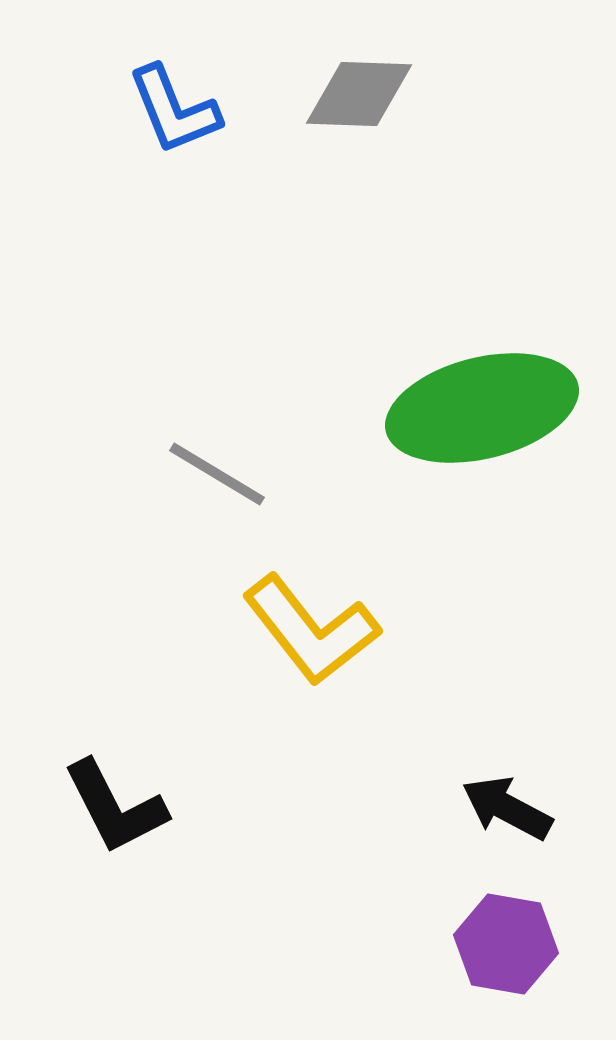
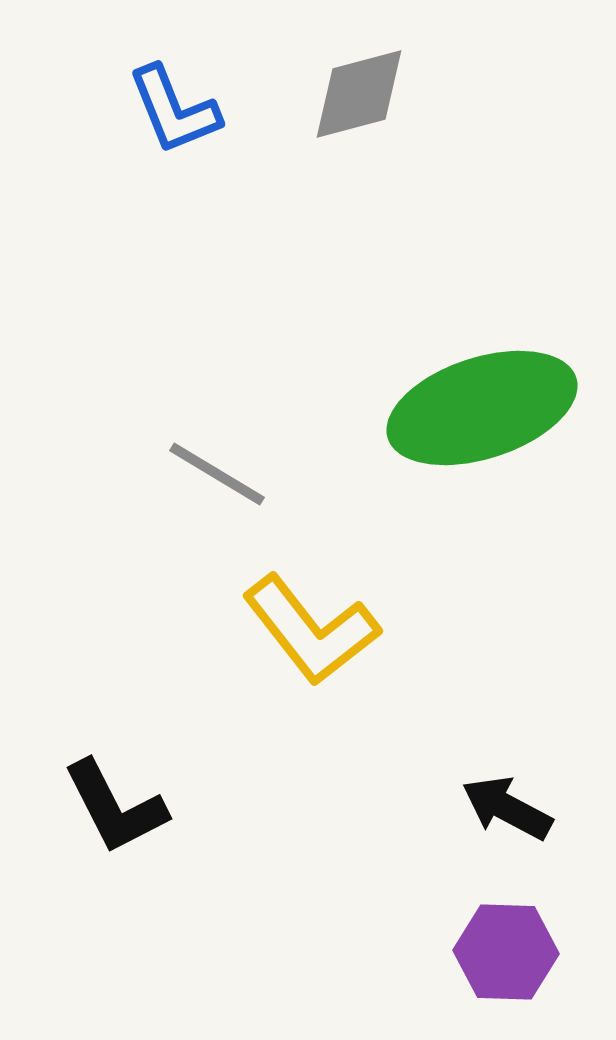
gray diamond: rotated 17 degrees counterclockwise
green ellipse: rotated 4 degrees counterclockwise
purple hexagon: moved 8 px down; rotated 8 degrees counterclockwise
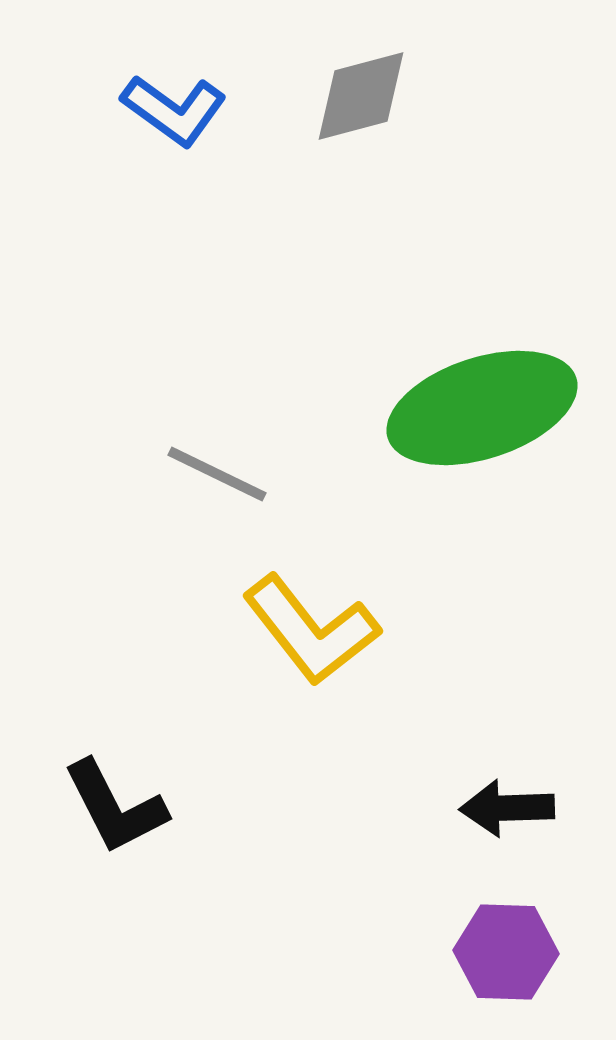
gray diamond: moved 2 px right, 2 px down
blue L-shape: rotated 32 degrees counterclockwise
gray line: rotated 5 degrees counterclockwise
black arrow: rotated 30 degrees counterclockwise
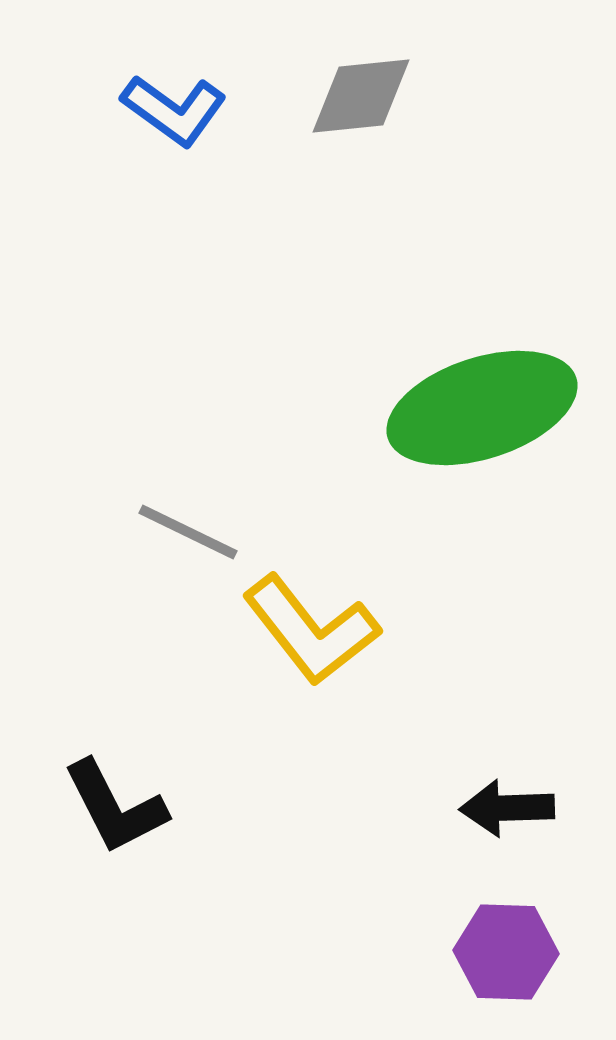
gray diamond: rotated 9 degrees clockwise
gray line: moved 29 px left, 58 px down
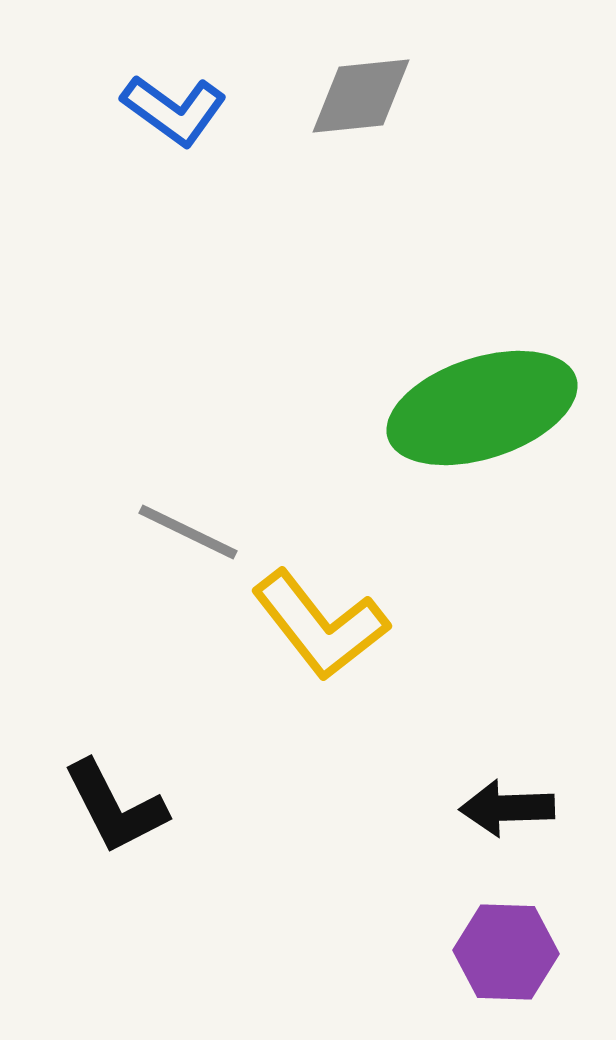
yellow L-shape: moved 9 px right, 5 px up
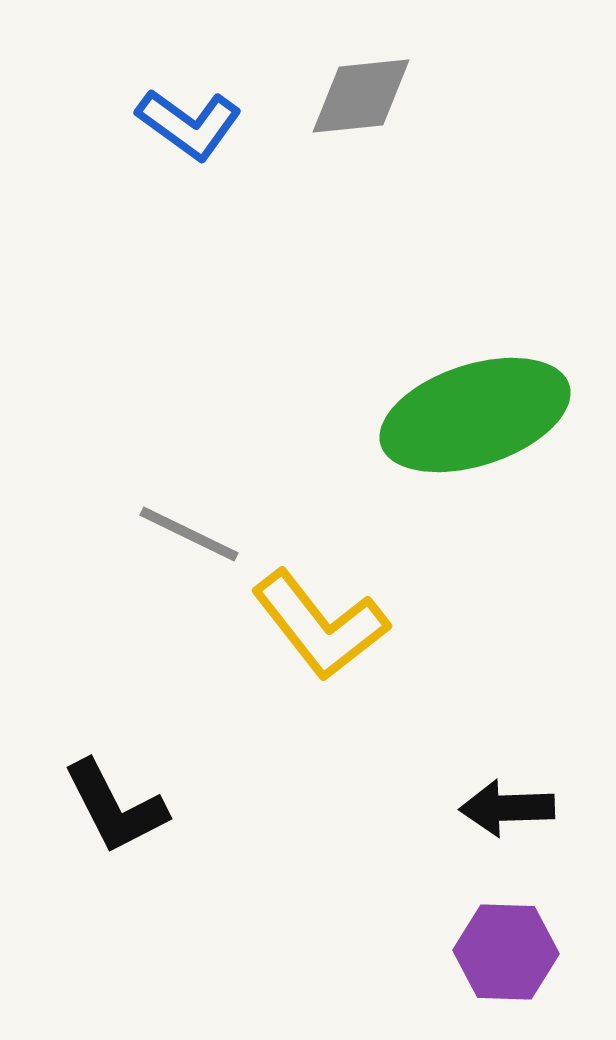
blue L-shape: moved 15 px right, 14 px down
green ellipse: moved 7 px left, 7 px down
gray line: moved 1 px right, 2 px down
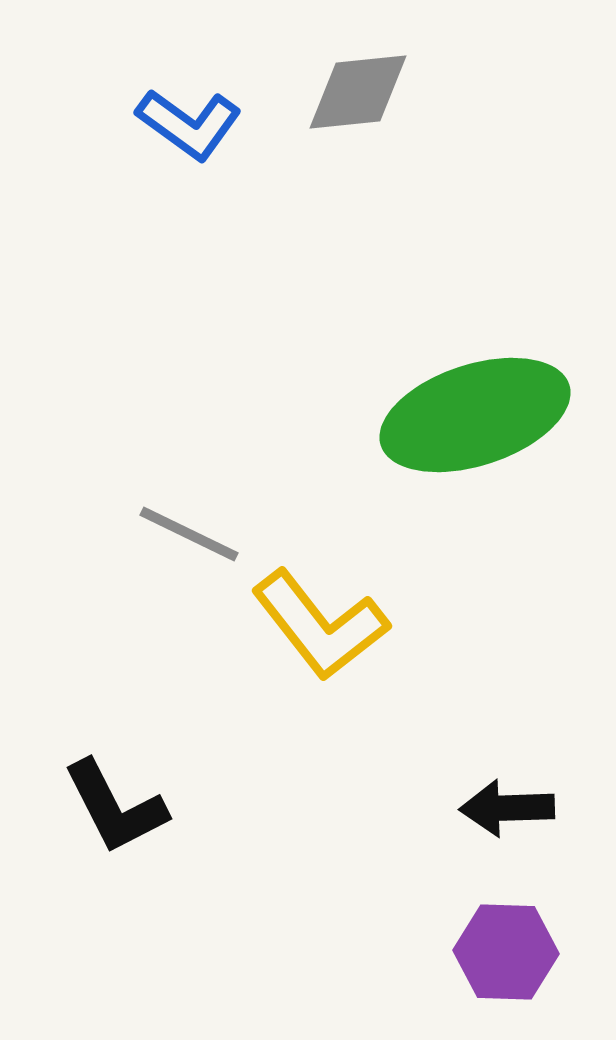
gray diamond: moved 3 px left, 4 px up
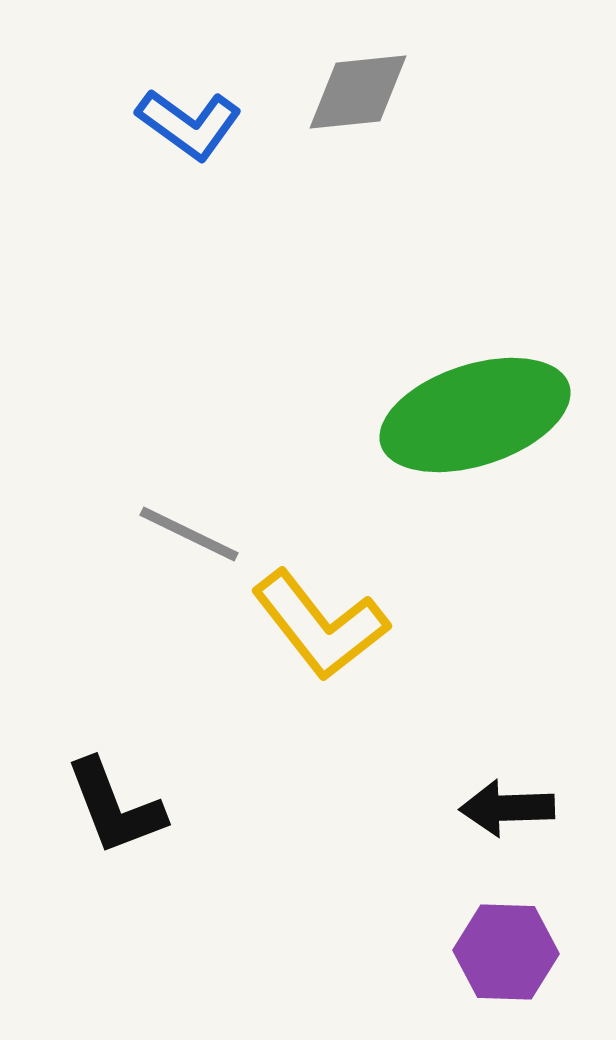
black L-shape: rotated 6 degrees clockwise
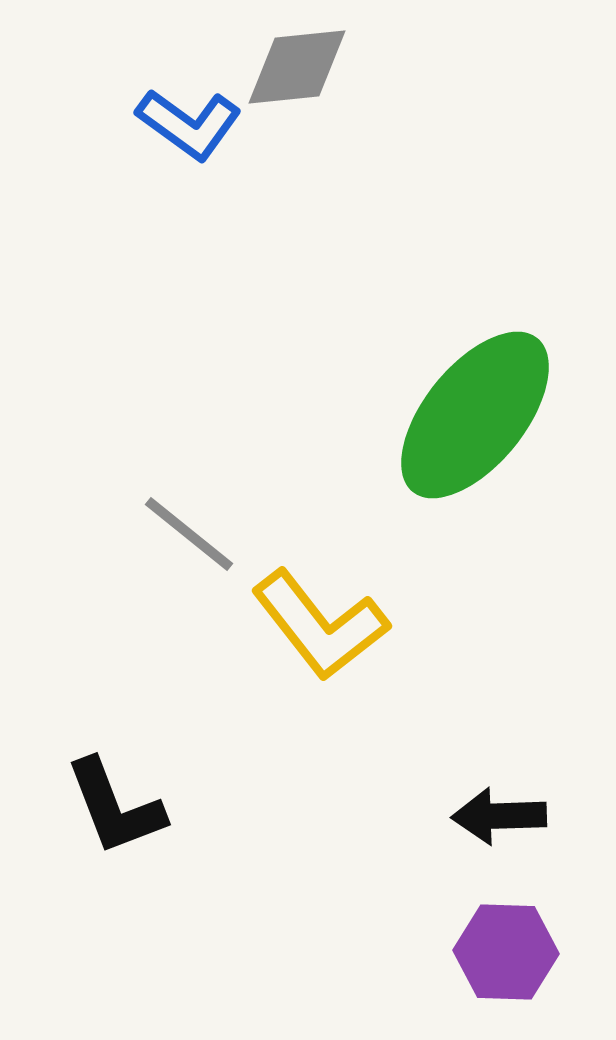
gray diamond: moved 61 px left, 25 px up
green ellipse: rotated 33 degrees counterclockwise
gray line: rotated 13 degrees clockwise
black arrow: moved 8 px left, 8 px down
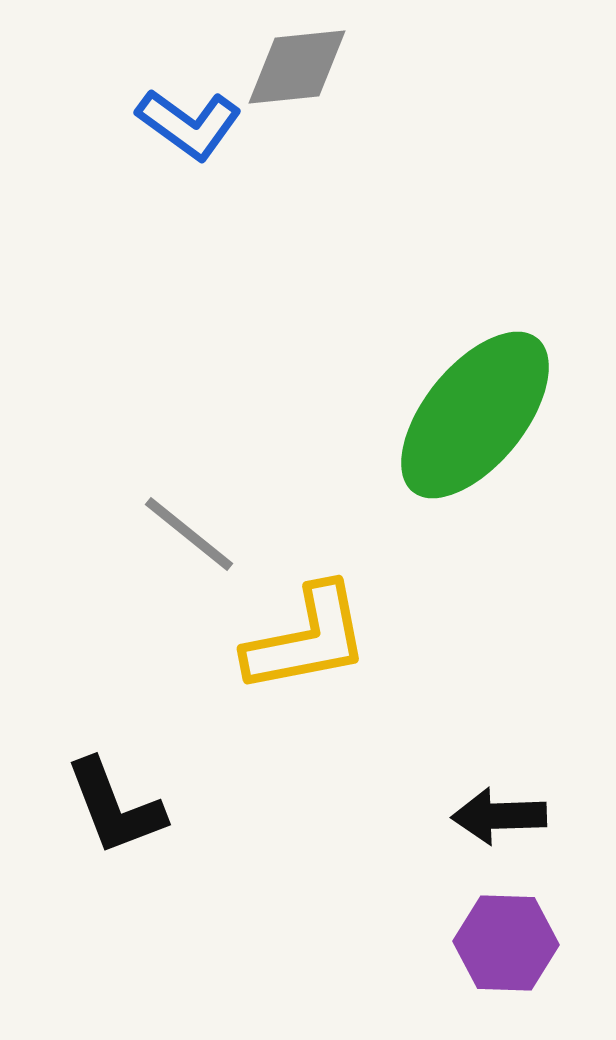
yellow L-shape: moved 13 px left, 14 px down; rotated 63 degrees counterclockwise
purple hexagon: moved 9 px up
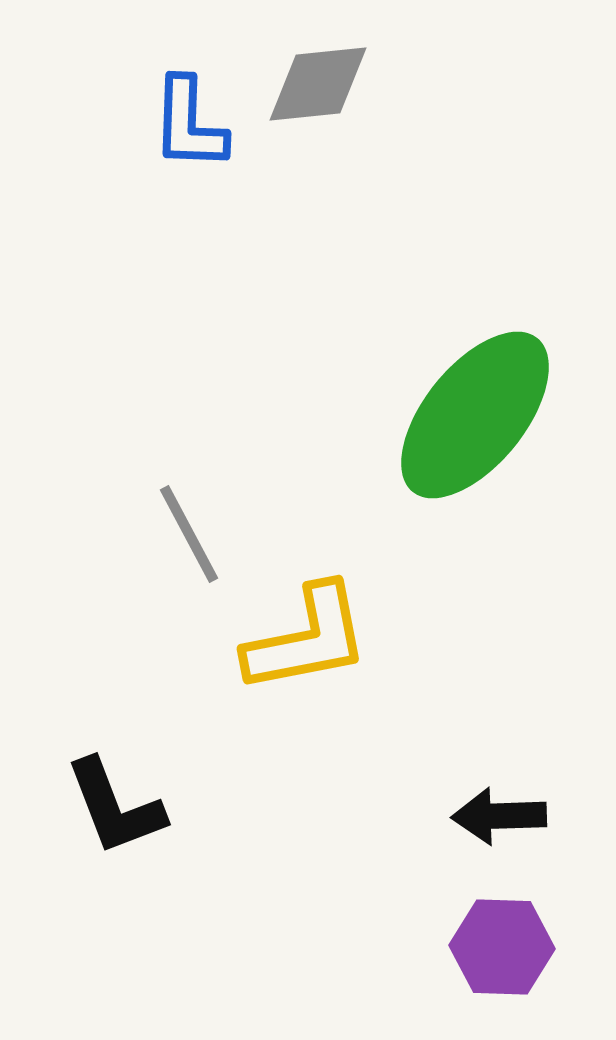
gray diamond: moved 21 px right, 17 px down
blue L-shape: rotated 56 degrees clockwise
gray line: rotated 23 degrees clockwise
purple hexagon: moved 4 px left, 4 px down
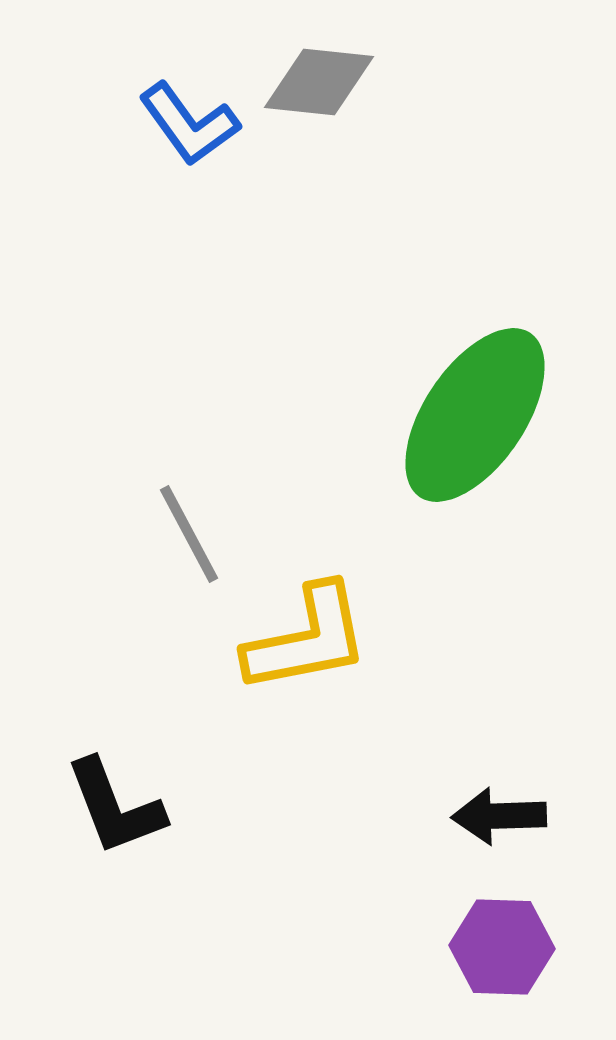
gray diamond: moved 1 px right, 2 px up; rotated 12 degrees clockwise
blue L-shape: rotated 38 degrees counterclockwise
green ellipse: rotated 5 degrees counterclockwise
